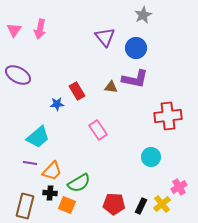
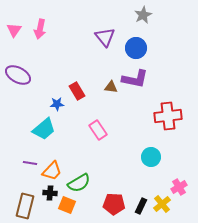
cyan trapezoid: moved 6 px right, 8 px up
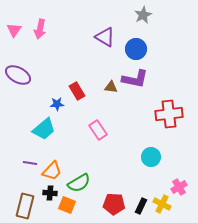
purple triangle: rotated 20 degrees counterclockwise
blue circle: moved 1 px down
red cross: moved 1 px right, 2 px up
yellow cross: rotated 24 degrees counterclockwise
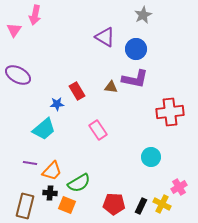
pink arrow: moved 5 px left, 14 px up
red cross: moved 1 px right, 2 px up
